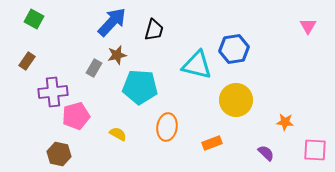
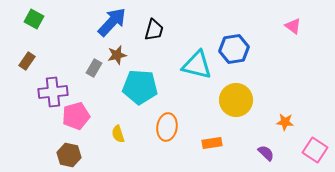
pink triangle: moved 15 px left; rotated 24 degrees counterclockwise
yellow semicircle: rotated 138 degrees counterclockwise
orange rectangle: rotated 12 degrees clockwise
pink square: rotated 30 degrees clockwise
brown hexagon: moved 10 px right, 1 px down
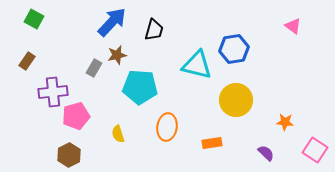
brown hexagon: rotated 20 degrees clockwise
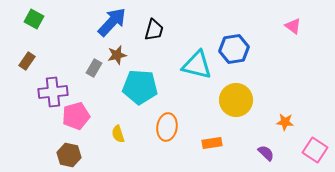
brown hexagon: rotated 20 degrees counterclockwise
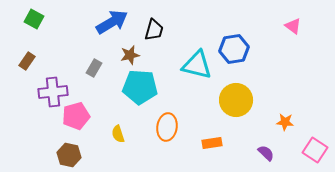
blue arrow: rotated 16 degrees clockwise
brown star: moved 13 px right
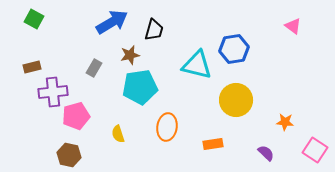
brown rectangle: moved 5 px right, 6 px down; rotated 42 degrees clockwise
cyan pentagon: rotated 12 degrees counterclockwise
orange rectangle: moved 1 px right, 1 px down
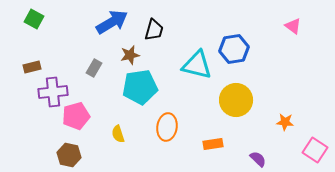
purple semicircle: moved 8 px left, 6 px down
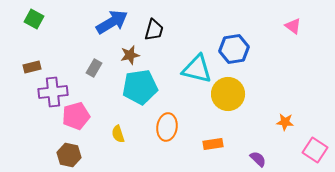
cyan triangle: moved 4 px down
yellow circle: moved 8 px left, 6 px up
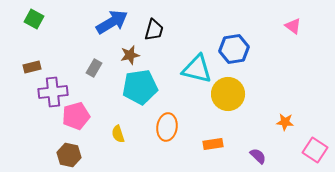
purple semicircle: moved 3 px up
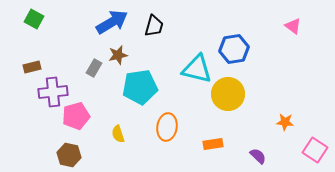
black trapezoid: moved 4 px up
brown star: moved 12 px left
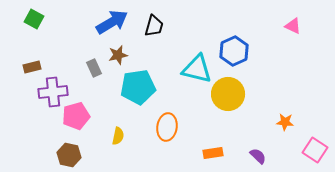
pink triangle: rotated 12 degrees counterclockwise
blue hexagon: moved 2 px down; rotated 16 degrees counterclockwise
gray rectangle: rotated 54 degrees counterclockwise
cyan pentagon: moved 2 px left
yellow semicircle: moved 2 px down; rotated 150 degrees counterclockwise
orange rectangle: moved 9 px down
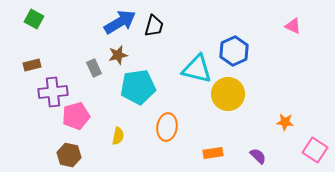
blue arrow: moved 8 px right
brown rectangle: moved 2 px up
